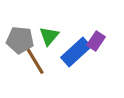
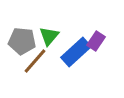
gray pentagon: moved 2 px right, 1 px down
brown line: rotated 72 degrees clockwise
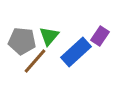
purple rectangle: moved 4 px right, 5 px up
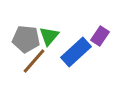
gray pentagon: moved 4 px right, 2 px up
brown line: moved 1 px left
